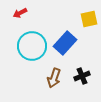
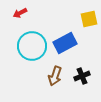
blue rectangle: rotated 20 degrees clockwise
brown arrow: moved 1 px right, 2 px up
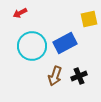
black cross: moved 3 px left
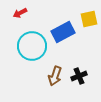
blue rectangle: moved 2 px left, 11 px up
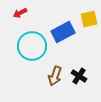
black cross: rotated 35 degrees counterclockwise
